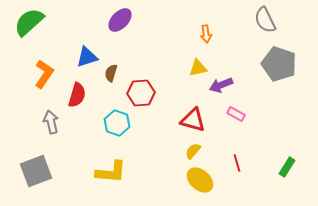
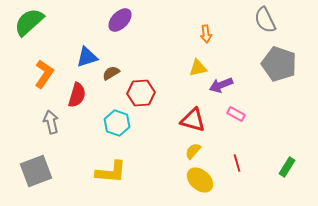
brown semicircle: rotated 42 degrees clockwise
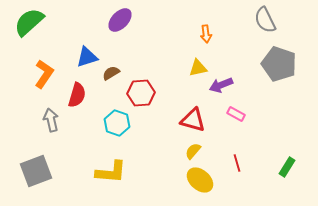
gray arrow: moved 2 px up
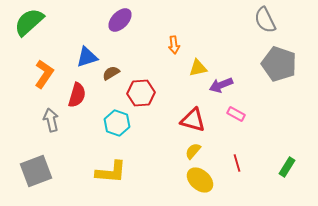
orange arrow: moved 32 px left, 11 px down
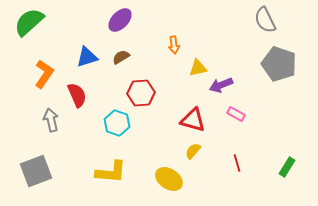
brown semicircle: moved 10 px right, 16 px up
red semicircle: rotated 40 degrees counterclockwise
yellow ellipse: moved 31 px left, 1 px up; rotated 8 degrees counterclockwise
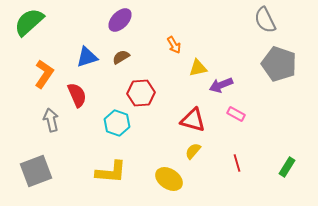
orange arrow: rotated 24 degrees counterclockwise
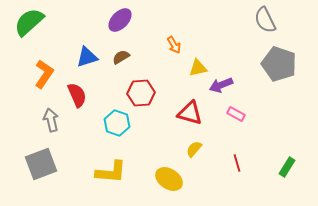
red triangle: moved 3 px left, 7 px up
yellow semicircle: moved 1 px right, 2 px up
gray square: moved 5 px right, 7 px up
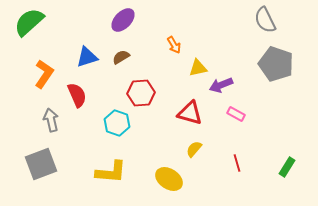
purple ellipse: moved 3 px right
gray pentagon: moved 3 px left
